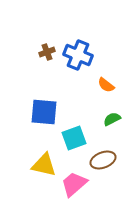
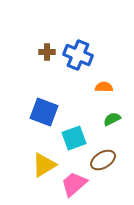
brown cross: rotated 21 degrees clockwise
orange semicircle: moved 2 px left, 2 px down; rotated 144 degrees clockwise
blue square: rotated 16 degrees clockwise
brown ellipse: rotated 10 degrees counterclockwise
yellow triangle: rotated 44 degrees counterclockwise
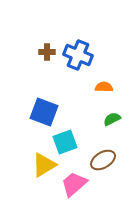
cyan square: moved 9 px left, 4 px down
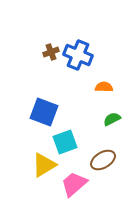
brown cross: moved 4 px right; rotated 21 degrees counterclockwise
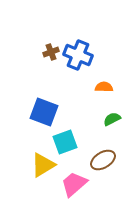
yellow triangle: moved 1 px left
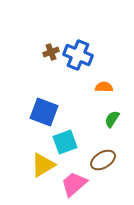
green semicircle: rotated 30 degrees counterclockwise
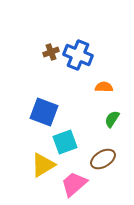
brown ellipse: moved 1 px up
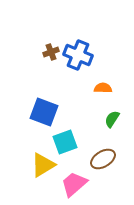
orange semicircle: moved 1 px left, 1 px down
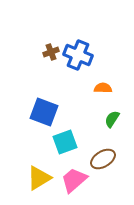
yellow triangle: moved 4 px left, 13 px down
pink trapezoid: moved 4 px up
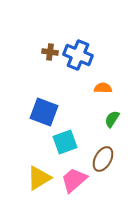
brown cross: moved 1 px left; rotated 28 degrees clockwise
brown ellipse: rotated 30 degrees counterclockwise
